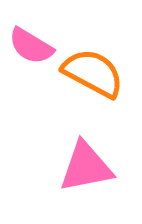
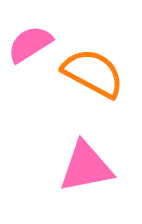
pink semicircle: moved 1 px left, 2 px up; rotated 117 degrees clockwise
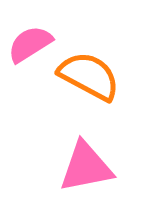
orange semicircle: moved 4 px left, 3 px down
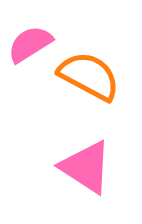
pink triangle: rotated 44 degrees clockwise
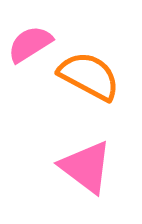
pink triangle: rotated 4 degrees clockwise
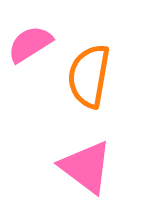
orange semicircle: rotated 108 degrees counterclockwise
